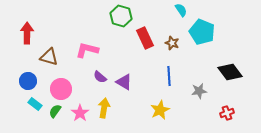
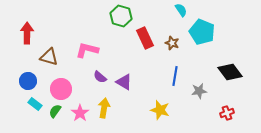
blue line: moved 6 px right; rotated 12 degrees clockwise
yellow star: rotated 30 degrees counterclockwise
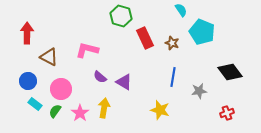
brown triangle: rotated 12 degrees clockwise
blue line: moved 2 px left, 1 px down
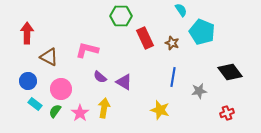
green hexagon: rotated 15 degrees counterclockwise
